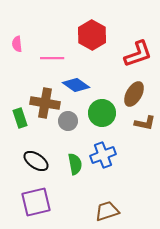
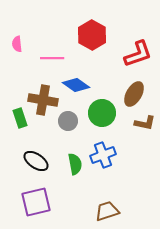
brown cross: moved 2 px left, 3 px up
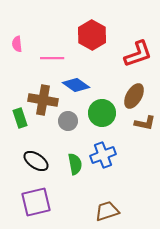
brown ellipse: moved 2 px down
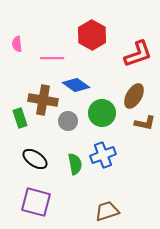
black ellipse: moved 1 px left, 2 px up
purple square: rotated 28 degrees clockwise
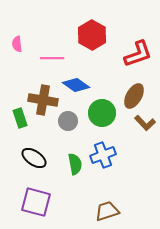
brown L-shape: rotated 35 degrees clockwise
black ellipse: moved 1 px left, 1 px up
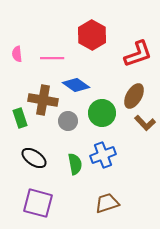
pink semicircle: moved 10 px down
purple square: moved 2 px right, 1 px down
brown trapezoid: moved 8 px up
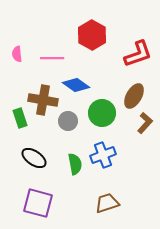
brown L-shape: rotated 95 degrees counterclockwise
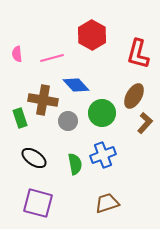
red L-shape: rotated 124 degrees clockwise
pink line: rotated 15 degrees counterclockwise
blue diamond: rotated 12 degrees clockwise
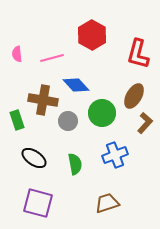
green rectangle: moved 3 px left, 2 px down
blue cross: moved 12 px right
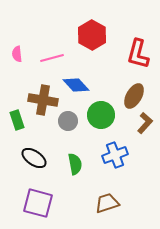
green circle: moved 1 px left, 2 px down
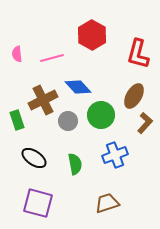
blue diamond: moved 2 px right, 2 px down
brown cross: rotated 36 degrees counterclockwise
